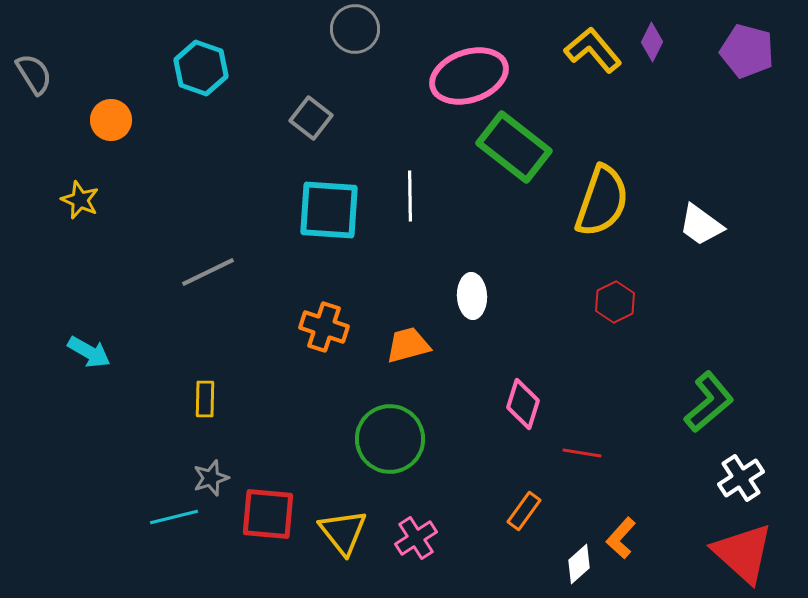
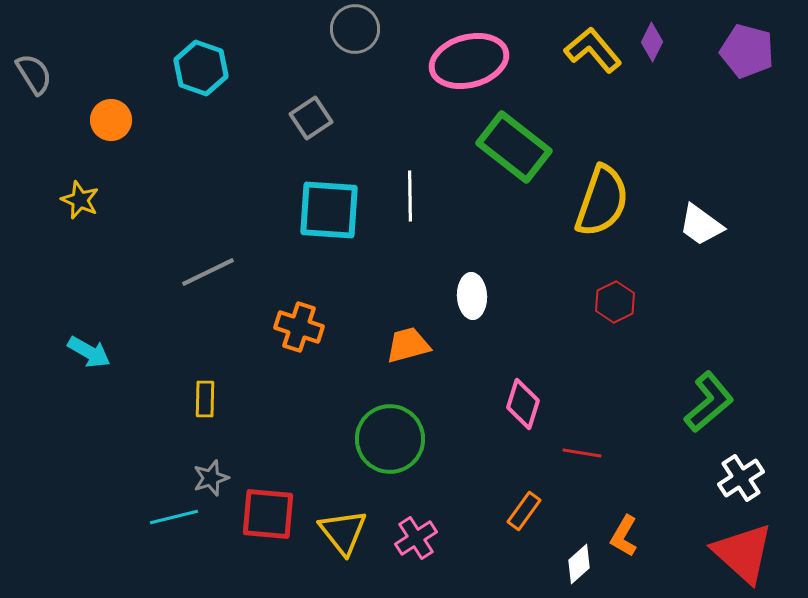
pink ellipse: moved 15 px up; rotated 4 degrees clockwise
gray square: rotated 18 degrees clockwise
orange cross: moved 25 px left
orange L-shape: moved 3 px right, 2 px up; rotated 12 degrees counterclockwise
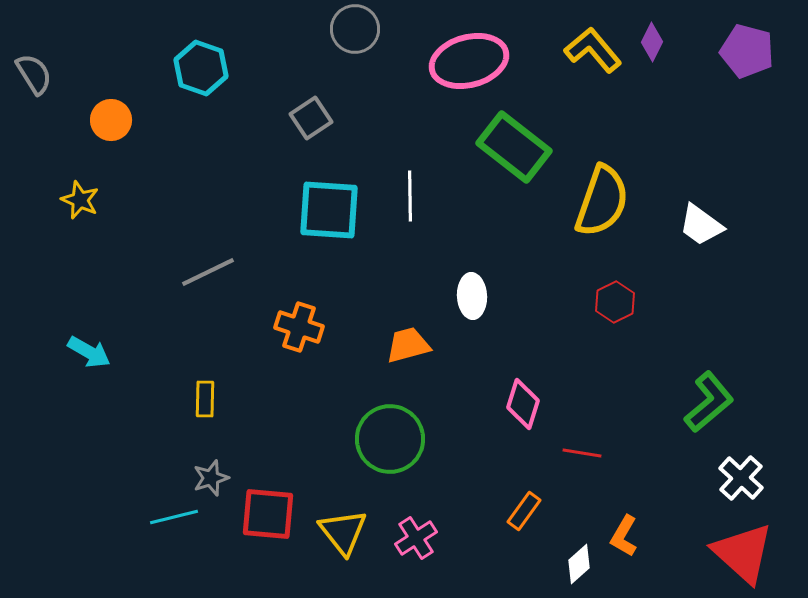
white cross: rotated 15 degrees counterclockwise
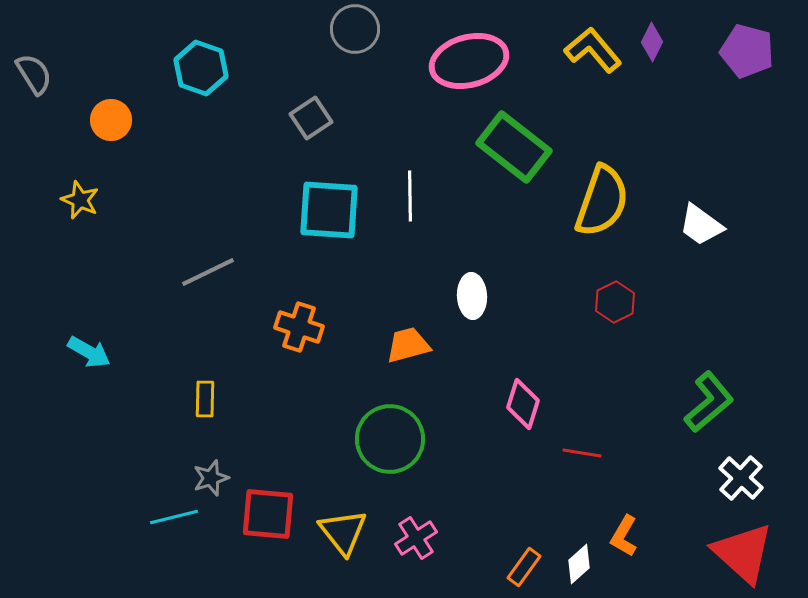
orange rectangle: moved 56 px down
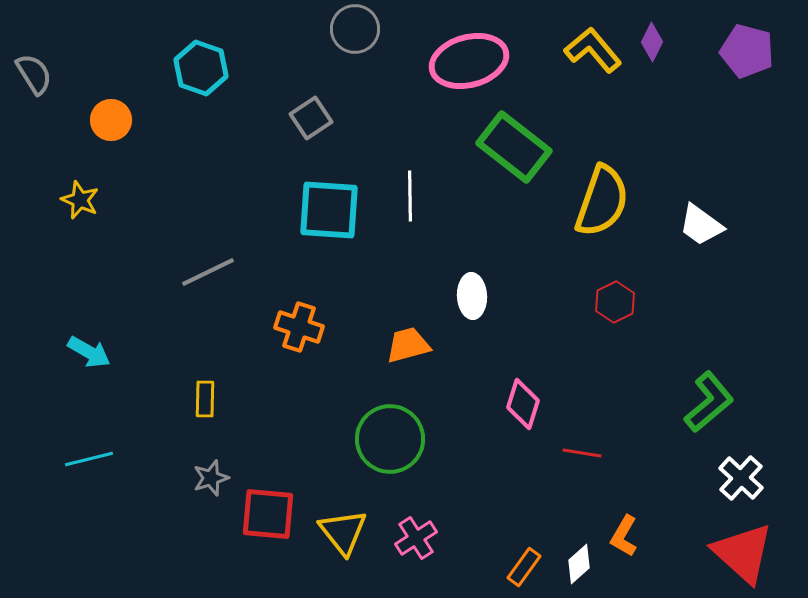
cyan line: moved 85 px left, 58 px up
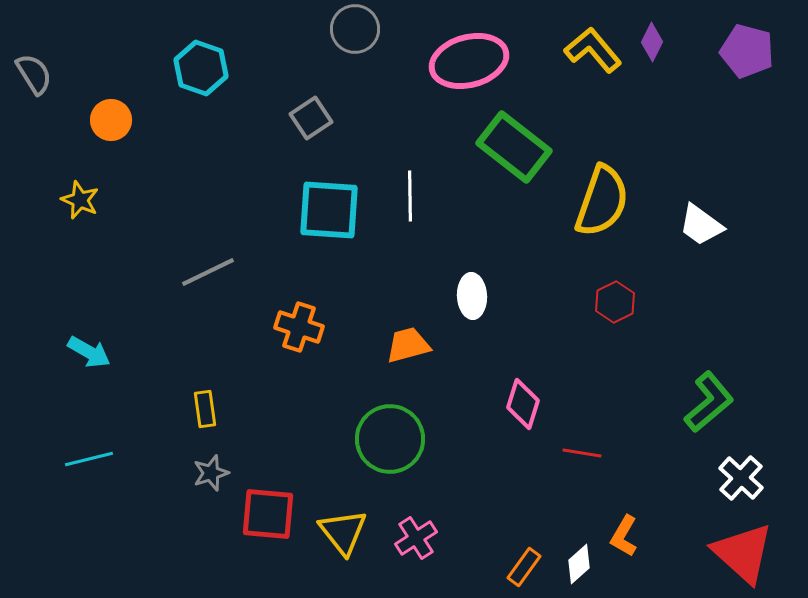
yellow rectangle: moved 10 px down; rotated 9 degrees counterclockwise
gray star: moved 5 px up
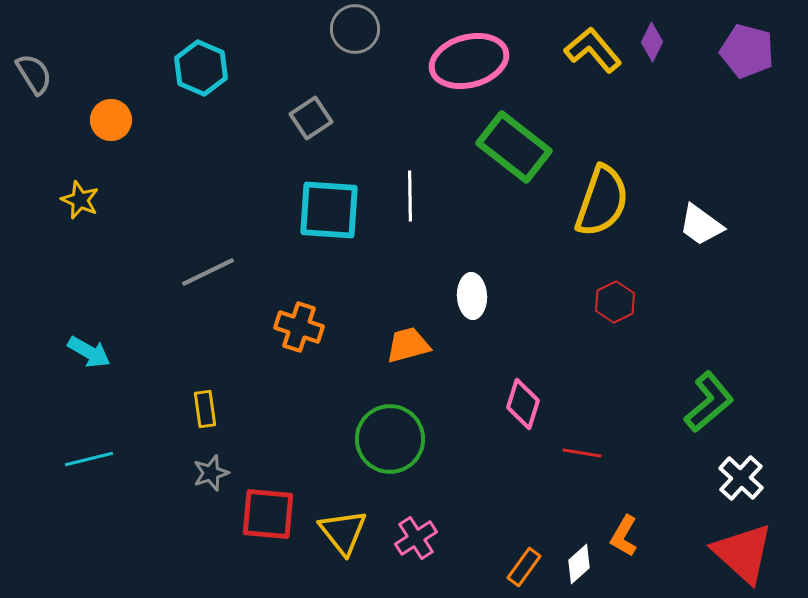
cyan hexagon: rotated 4 degrees clockwise
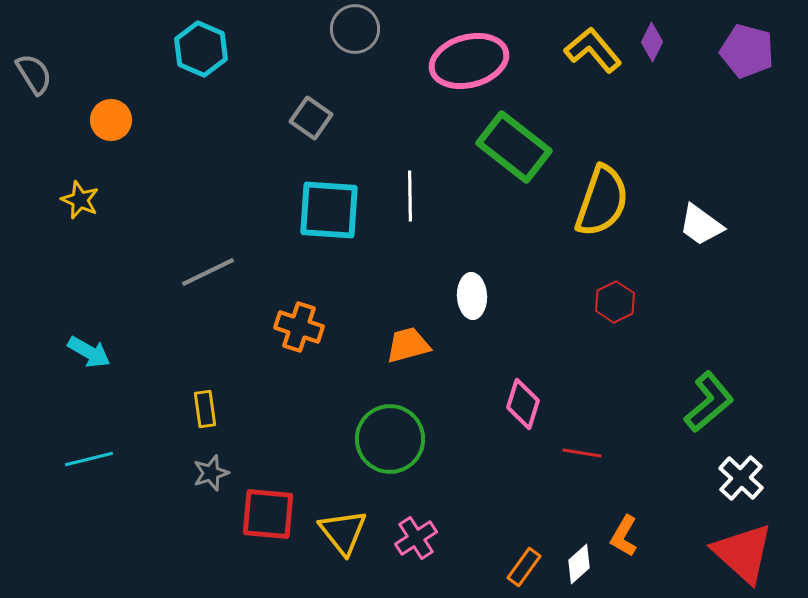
cyan hexagon: moved 19 px up
gray square: rotated 21 degrees counterclockwise
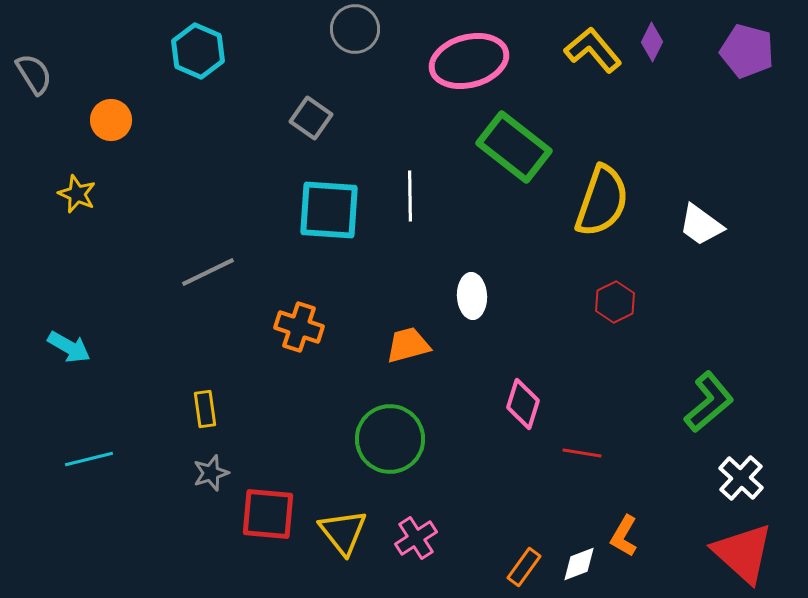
cyan hexagon: moved 3 px left, 2 px down
yellow star: moved 3 px left, 6 px up
cyan arrow: moved 20 px left, 5 px up
white diamond: rotated 21 degrees clockwise
